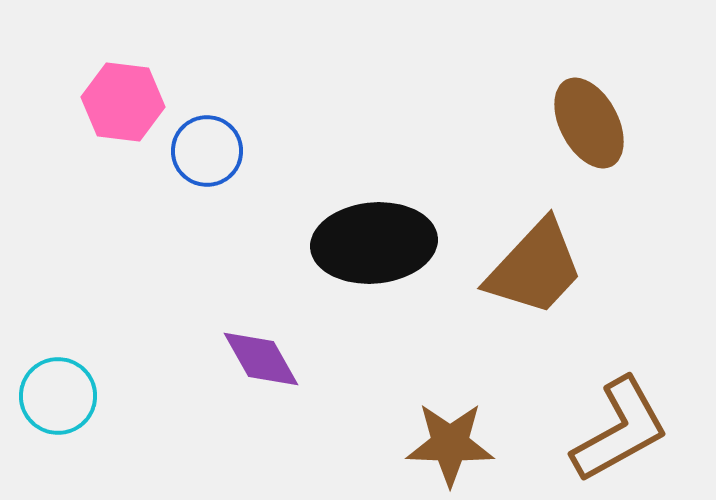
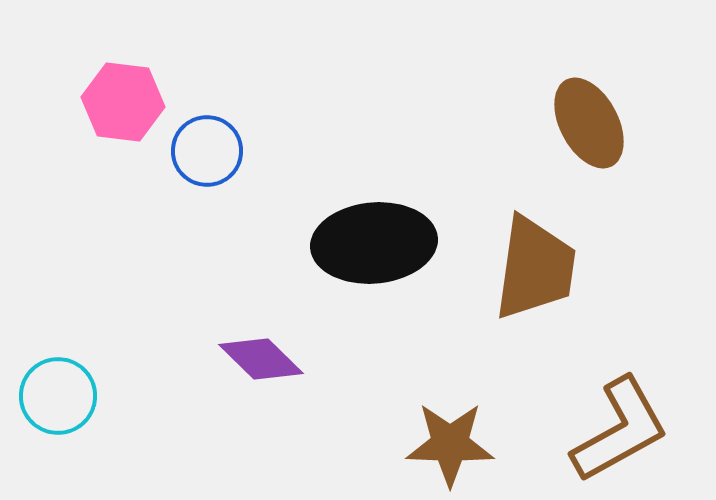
brown trapezoid: rotated 35 degrees counterclockwise
purple diamond: rotated 16 degrees counterclockwise
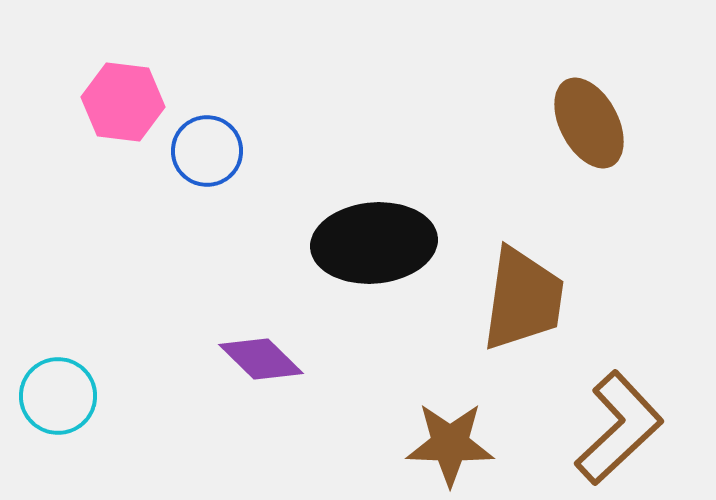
brown trapezoid: moved 12 px left, 31 px down
brown L-shape: moved 1 px left, 2 px up; rotated 14 degrees counterclockwise
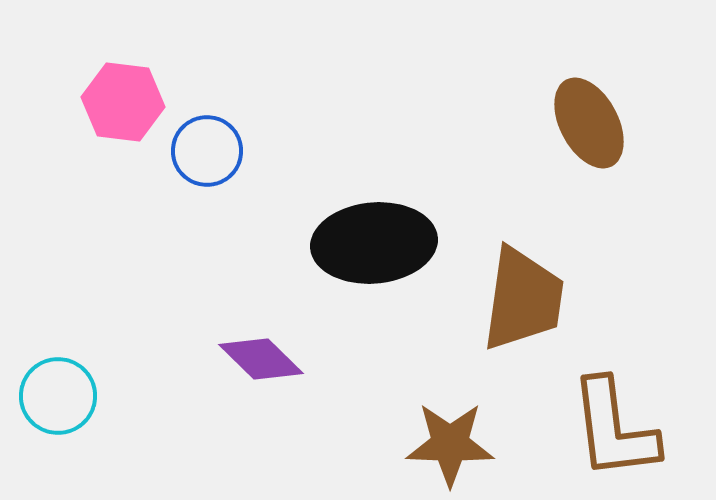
brown L-shape: moved 5 px left, 1 px down; rotated 126 degrees clockwise
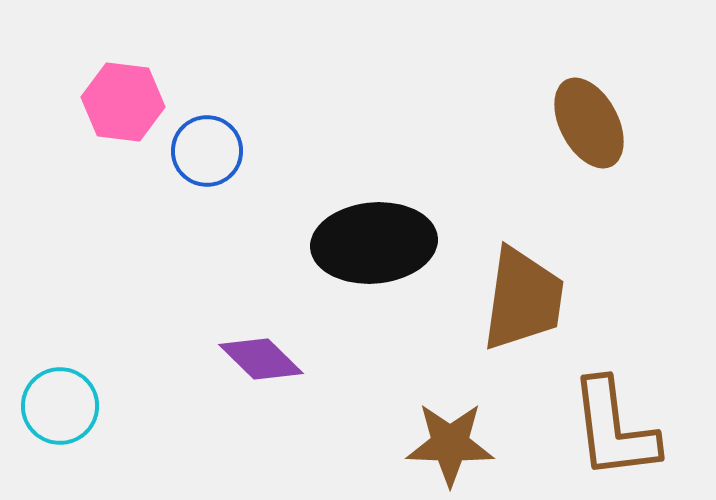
cyan circle: moved 2 px right, 10 px down
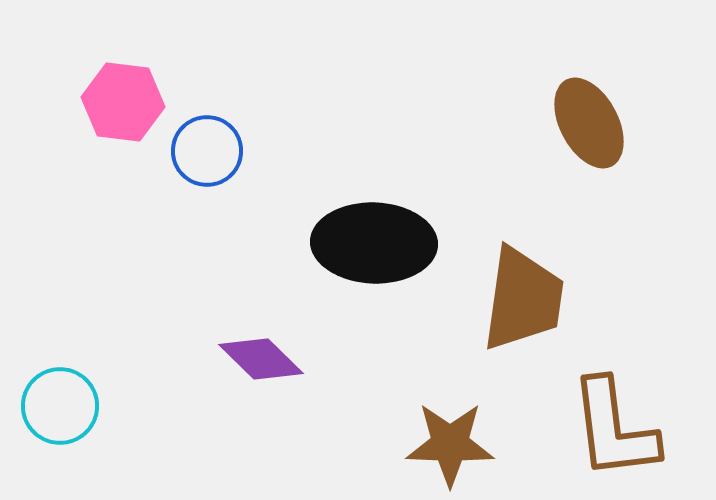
black ellipse: rotated 7 degrees clockwise
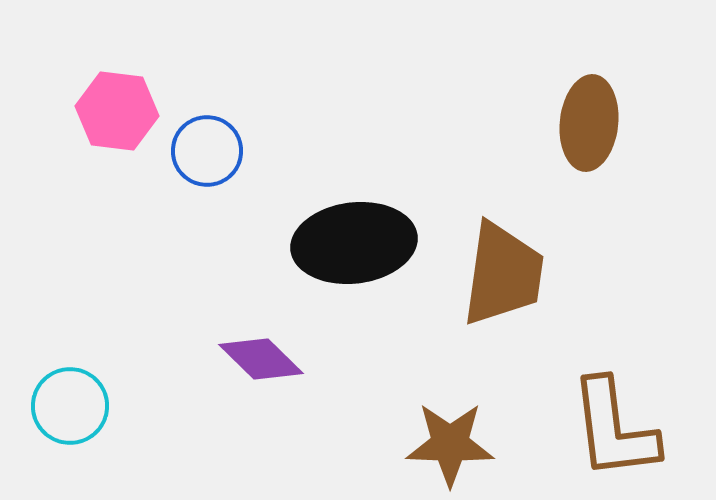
pink hexagon: moved 6 px left, 9 px down
brown ellipse: rotated 34 degrees clockwise
black ellipse: moved 20 px left; rotated 9 degrees counterclockwise
brown trapezoid: moved 20 px left, 25 px up
cyan circle: moved 10 px right
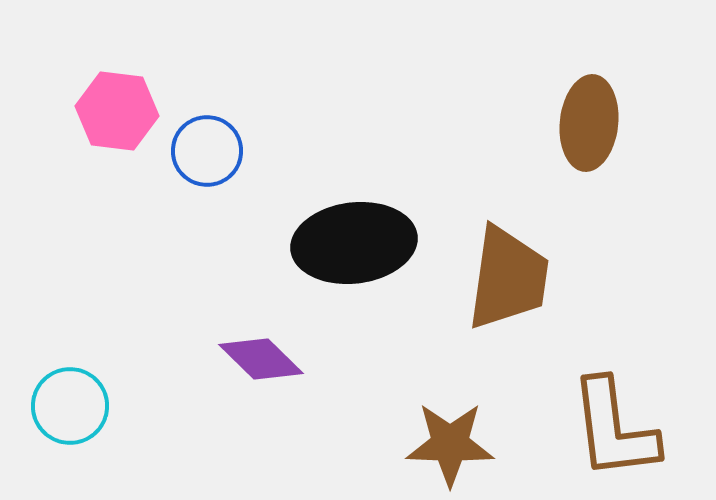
brown trapezoid: moved 5 px right, 4 px down
